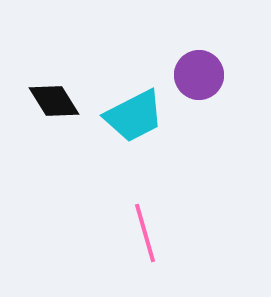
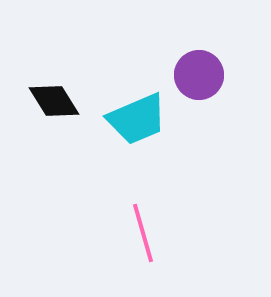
cyan trapezoid: moved 3 px right, 3 px down; rotated 4 degrees clockwise
pink line: moved 2 px left
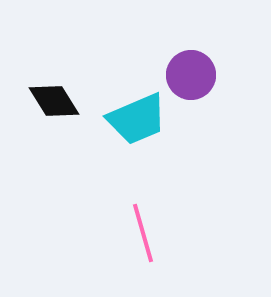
purple circle: moved 8 px left
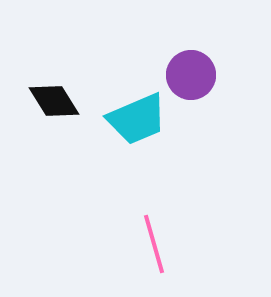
pink line: moved 11 px right, 11 px down
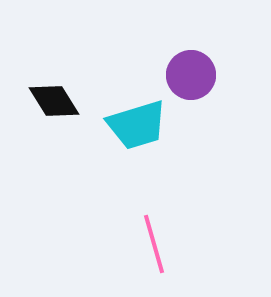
cyan trapezoid: moved 6 px down; rotated 6 degrees clockwise
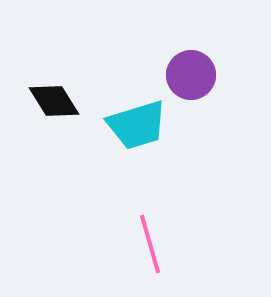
pink line: moved 4 px left
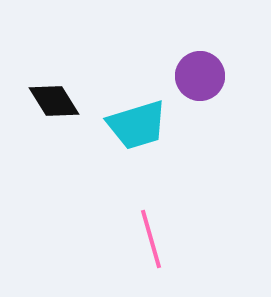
purple circle: moved 9 px right, 1 px down
pink line: moved 1 px right, 5 px up
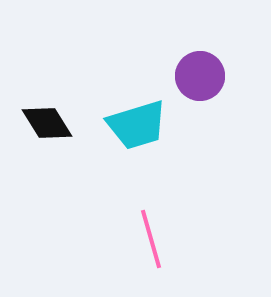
black diamond: moved 7 px left, 22 px down
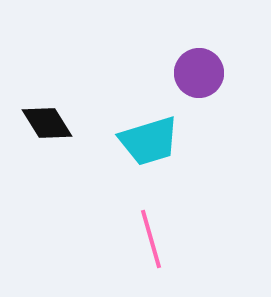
purple circle: moved 1 px left, 3 px up
cyan trapezoid: moved 12 px right, 16 px down
